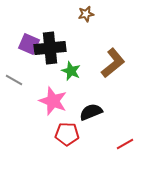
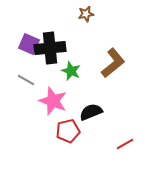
gray line: moved 12 px right
red pentagon: moved 1 px right, 3 px up; rotated 15 degrees counterclockwise
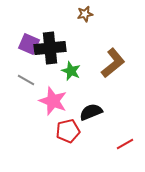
brown star: moved 1 px left
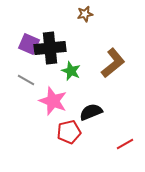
red pentagon: moved 1 px right, 1 px down
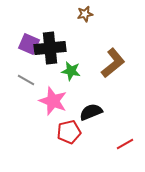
green star: rotated 12 degrees counterclockwise
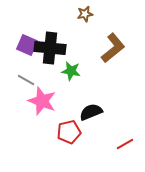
purple square: moved 2 px left, 1 px down
black cross: rotated 12 degrees clockwise
brown L-shape: moved 15 px up
pink star: moved 11 px left
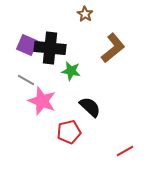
brown star: rotated 28 degrees counterclockwise
black semicircle: moved 1 px left, 5 px up; rotated 65 degrees clockwise
red line: moved 7 px down
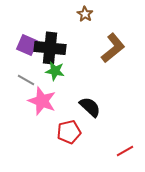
green star: moved 16 px left
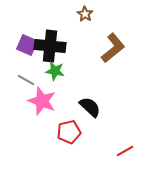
black cross: moved 2 px up
